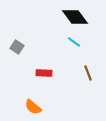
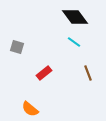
gray square: rotated 16 degrees counterclockwise
red rectangle: rotated 42 degrees counterclockwise
orange semicircle: moved 3 px left, 2 px down
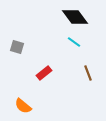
orange semicircle: moved 7 px left, 3 px up
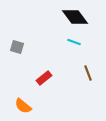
cyan line: rotated 16 degrees counterclockwise
red rectangle: moved 5 px down
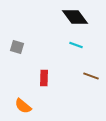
cyan line: moved 2 px right, 3 px down
brown line: moved 3 px right, 3 px down; rotated 49 degrees counterclockwise
red rectangle: rotated 49 degrees counterclockwise
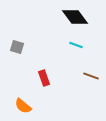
red rectangle: rotated 21 degrees counterclockwise
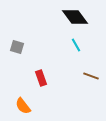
cyan line: rotated 40 degrees clockwise
red rectangle: moved 3 px left
orange semicircle: rotated 12 degrees clockwise
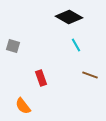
black diamond: moved 6 px left; rotated 24 degrees counterclockwise
gray square: moved 4 px left, 1 px up
brown line: moved 1 px left, 1 px up
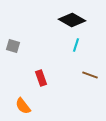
black diamond: moved 3 px right, 3 px down
cyan line: rotated 48 degrees clockwise
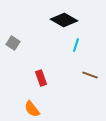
black diamond: moved 8 px left
gray square: moved 3 px up; rotated 16 degrees clockwise
orange semicircle: moved 9 px right, 3 px down
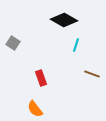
brown line: moved 2 px right, 1 px up
orange semicircle: moved 3 px right
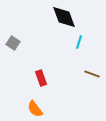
black diamond: moved 3 px up; rotated 40 degrees clockwise
cyan line: moved 3 px right, 3 px up
